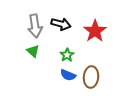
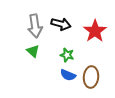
green star: rotated 24 degrees counterclockwise
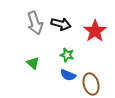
gray arrow: moved 3 px up; rotated 10 degrees counterclockwise
green triangle: moved 12 px down
brown ellipse: moved 7 px down; rotated 20 degrees counterclockwise
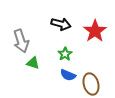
gray arrow: moved 14 px left, 18 px down
green star: moved 2 px left, 1 px up; rotated 24 degrees clockwise
green triangle: rotated 24 degrees counterclockwise
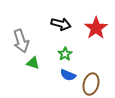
red star: moved 1 px right, 3 px up
brown ellipse: rotated 30 degrees clockwise
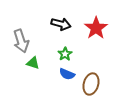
blue semicircle: moved 1 px left, 1 px up
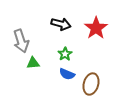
green triangle: rotated 24 degrees counterclockwise
